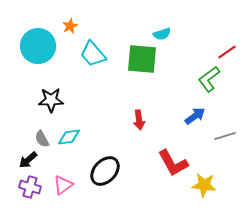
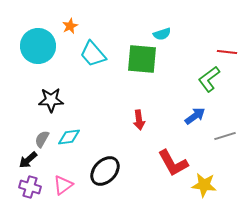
red line: rotated 42 degrees clockwise
gray semicircle: rotated 60 degrees clockwise
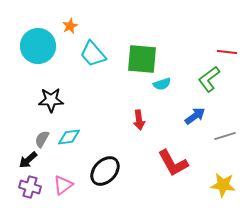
cyan semicircle: moved 50 px down
yellow star: moved 19 px right
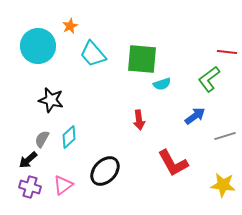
black star: rotated 15 degrees clockwise
cyan diamond: rotated 35 degrees counterclockwise
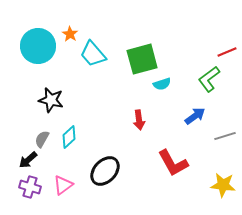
orange star: moved 8 px down; rotated 14 degrees counterclockwise
red line: rotated 30 degrees counterclockwise
green square: rotated 20 degrees counterclockwise
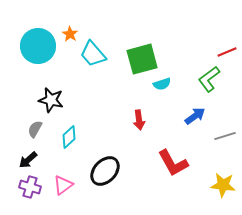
gray semicircle: moved 7 px left, 10 px up
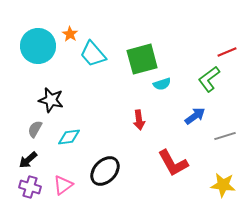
cyan diamond: rotated 35 degrees clockwise
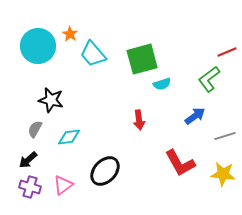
red L-shape: moved 7 px right
yellow star: moved 11 px up
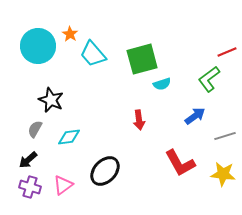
black star: rotated 10 degrees clockwise
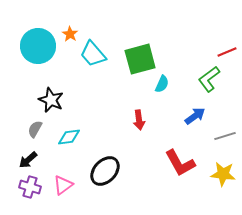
green square: moved 2 px left
cyan semicircle: rotated 48 degrees counterclockwise
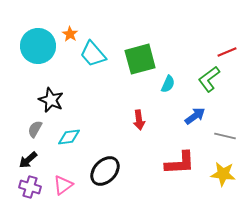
cyan semicircle: moved 6 px right
gray line: rotated 30 degrees clockwise
red L-shape: rotated 64 degrees counterclockwise
